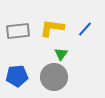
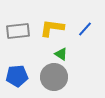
green triangle: rotated 32 degrees counterclockwise
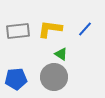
yellow L-shape: moved 2 px left, 1 px down
blue pentagon: moved 1 px left, 3 px down
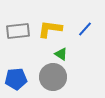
gray circle: moved 1 px left
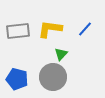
green triangle: rotated 40 degrees clockwise
blue pentagon: moved 1 px right; rotated 20 degrees clockwise
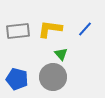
green triangle: rotated 24 degrees counterclockwise
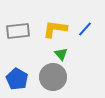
yellow L-shape: moved 5 px right
blue pentagon: rotated 15 degrees clockwise
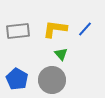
gray circle: moved 1 px left, 3 px down
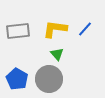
green triangle: moved 4 px left
gray circle: moved 3 px left, 1 px up
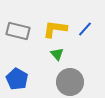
gray rectangle: rotated 20 degrees clockwise
gray circle: moved 21 px right, 3 px down
